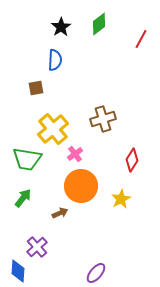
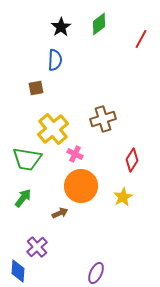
pink cross: rotated 28 degrees counterclockwise
yellow star: moved 2 px right, 2 px up
purple ellipse: rotated 15 degrees counterclockwise
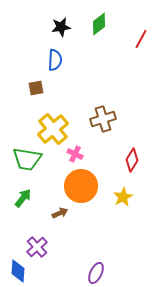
black star: rotated 24 degrees clockwise
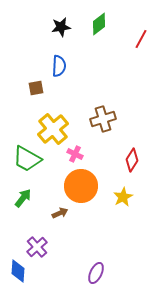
blue semicircle: moved 4 px right, 6 px down
green trapezoid: rotated 20 degrees clockwise
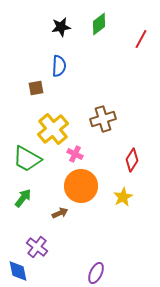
purple cross: rotated 10 degrees counterclockwise
blue diamond: rotated 15 degrees counterclockwise
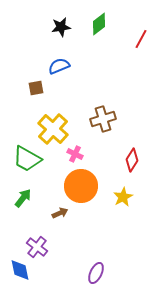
blue semicircle: rotated 115 degrees counterclockwise
yellow cross: rotated 8 degrees counterclockwise
blue diamond: moved 2 px right, 1 px up
